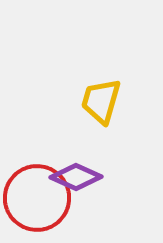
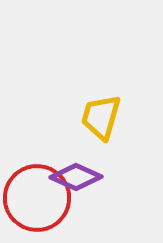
yellow trapezoid: moved 16 px down
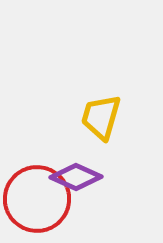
red circle: moved 1 px down
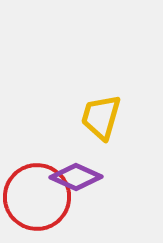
red circle: moved 2 px up
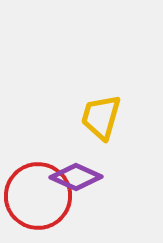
red circle: moved 1 px right, 1 px up
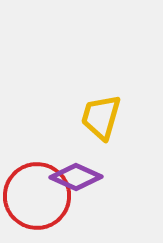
red circle: moved 1 px left
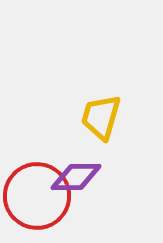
purple diamond: rotated 24 degrees counterclockwise
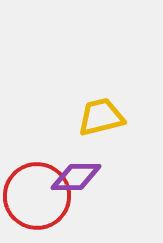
yellow trapezoid: rotated 60 degrees clockwise
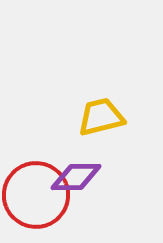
red circle: moved 1 px left, 1 px up
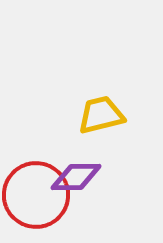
yellow trapezoid: moved 2 px up
